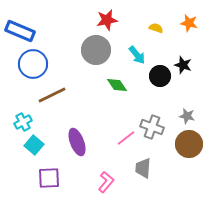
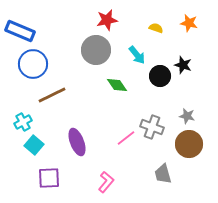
gray trapezoid: moved 20 px right, 6 px down; rotated 20 degrees counterclockwise
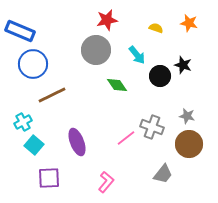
gray trapezoid: rotated 125 degrees counterclockwise
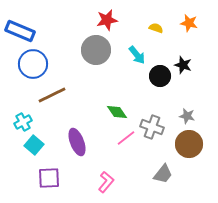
green diamond: moved 27 px down
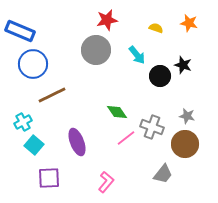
brown circle: moved 4 px left
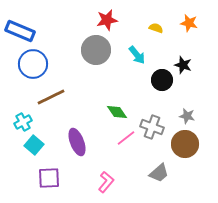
black circle: moved 2 px right, 4 px down
brown line: moved 1 px left, 2 px down
gray trapezoid: moved 4 px left, 1 px up; rotated 10 degrees clockwise
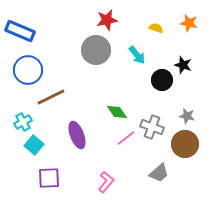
blue circle: moved 5 px left, 6 px down
purple ellipse: moved 7 px up
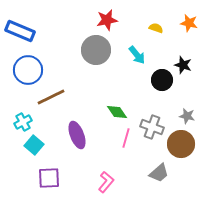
pink line: rotated 36 degrees counterclockwise
brown circle: moved 4 px left
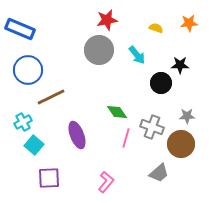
orange star: rotated 18 degrees counterclockwise
blue rectangle: moved 2 px up
gray circle: moved 3 px right
black star: moved 3 px left; rotated 18 degrees counterclockwise
black circle: moved 1 px left, 3 px down
gray star: rotated 14 degrees counterclockwise
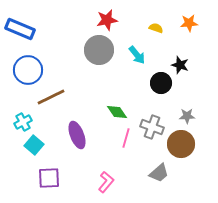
black star: rotated 18 degrees clockwise
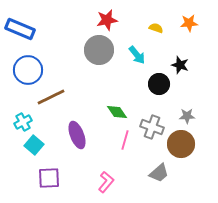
black circle: moved 2 px left, 1 px down
pink line: moved 1 px left, 2 px down
